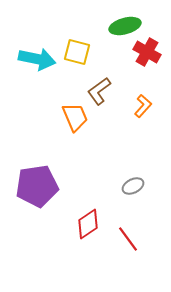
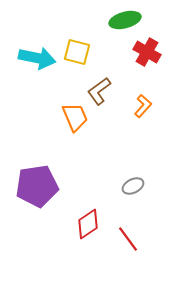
green ellipse: moved 6 px up
cyan arrow: moved 1 px up
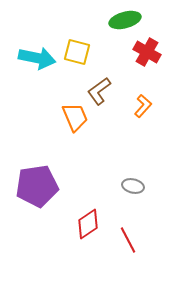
gray ellipse: rotated 40 degrees clockwise
red line: moved 1 px down; rotated 8 degrees clockwise
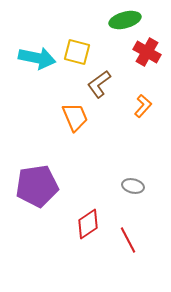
brown L-shape: moved 7 px up
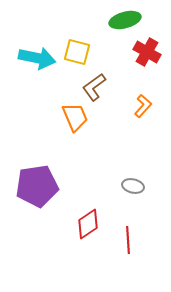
brown L-shape: moved 5 px left, 3 px down
red line: rotated 24 degrees clockwise
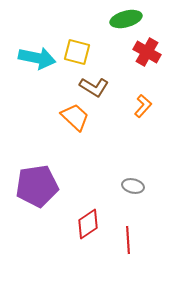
green ellipse: moved 1 px right, 1 px up
brown L-shape: rotated 112 degrees counterclockwise
orange trapezoid: rotated 24 degrees counterclockwise
